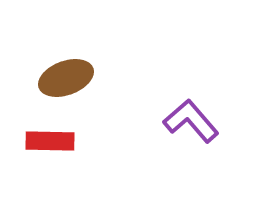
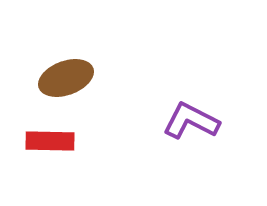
purple L-shape: rotated 22 degrees counterclockwise
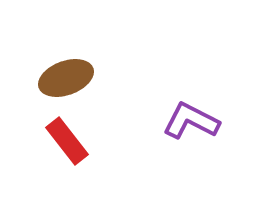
red rectangle: moved 17 px right; rotated 51 degrees clockwise
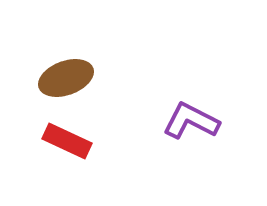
red rectangle: rotated 27 degrees counterclockwise
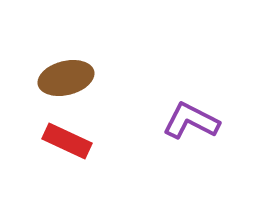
brown ellipse: rotated 6 degrees clockwise
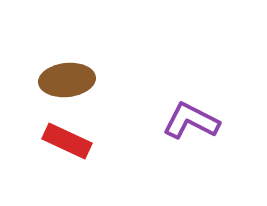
brown ellipse: moved 1 px right, 2 px down; rotated 8 degrees clockwise
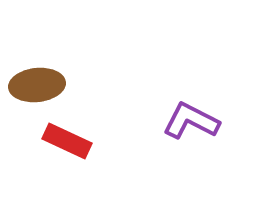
brown ellipse: moved 30 px left, 5 px down
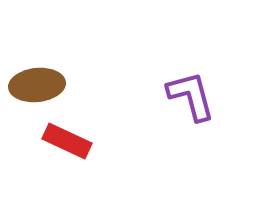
purple L-shape: moved 25 px up; rotated 48 degrees clockwise
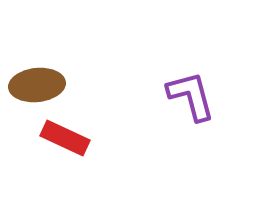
red rectangle: moved 2 px left, 3 px up
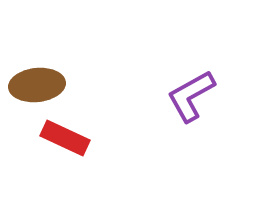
purple L-shape: rotated 104 degrees counterclockwise
